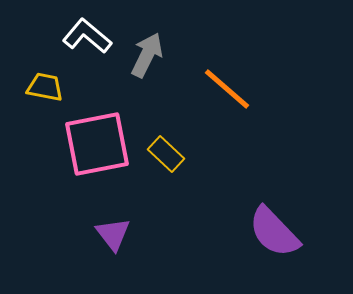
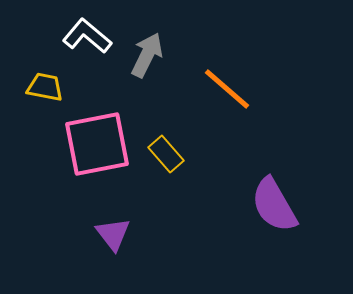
yellow rectangle: rotated 6 degrees clockwise
purple semicircle: moved 27 px up; rotated 14 degrees clockwise
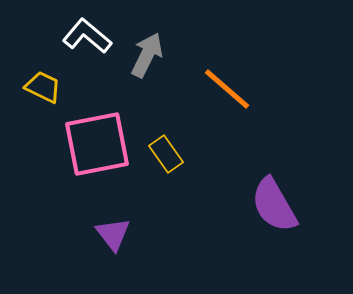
yellow trapezoid: moved 2 px left; rotated 15 degrees clockwise
yellow rectangle: rotated 6 degrees clockwise
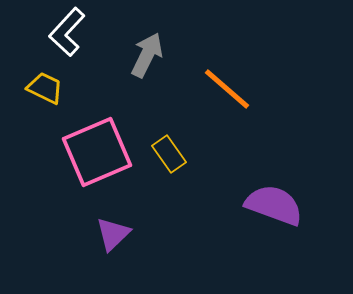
white L-shape: moved 20 px left, 4 px up; rotated 87 degrees counterclockwise
yellow trapezoid: moved 2 px right, 1 px down
pink square: moved 8 px down; rotated 12 degrees counterclockwise
yellow rectangle: moved 3 px right
purple semicircle: rotated 140 degrees clockwise
purple triangle: rotated 24 degrees clockwise
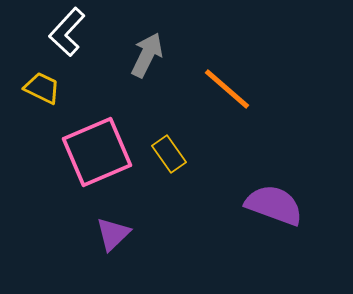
yellow trapezoid: moved 3 px left
